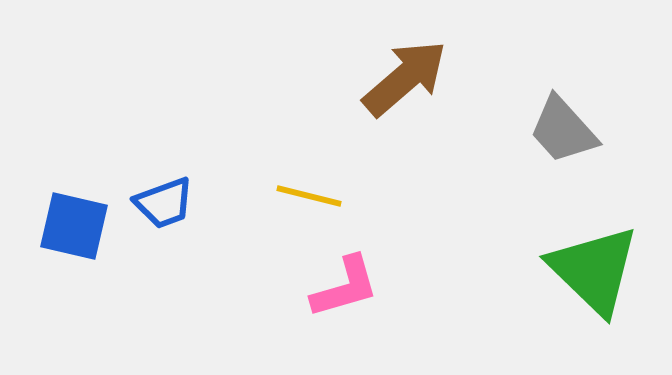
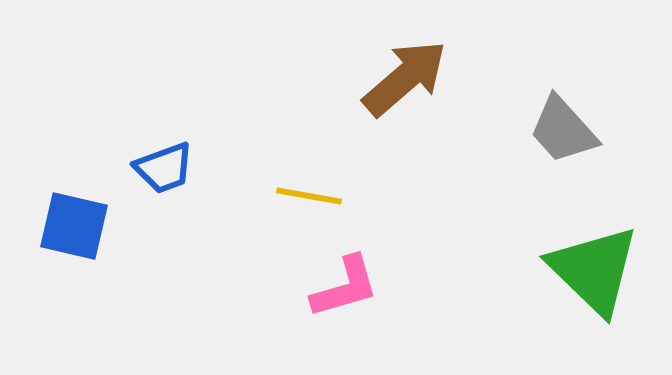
yellow line: rotated 4 degrees counterclockwise
blue trapezoid: moved 35 px up
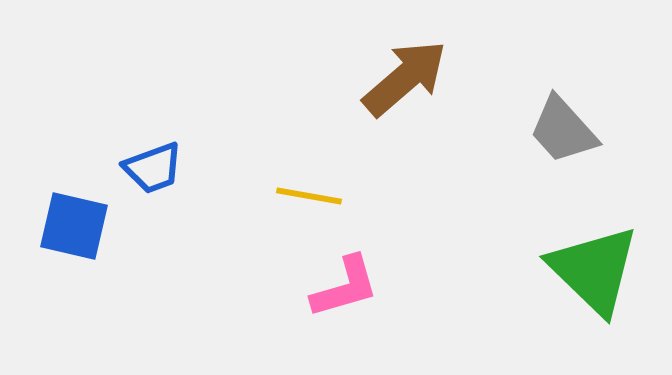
blue trapezoid: moved 11 px left
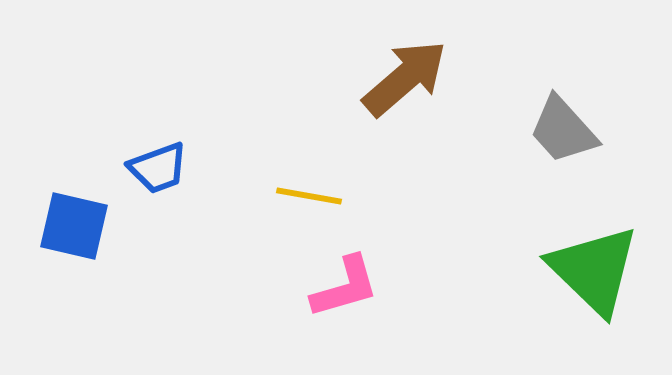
blue trapezoid: moved 5 px right
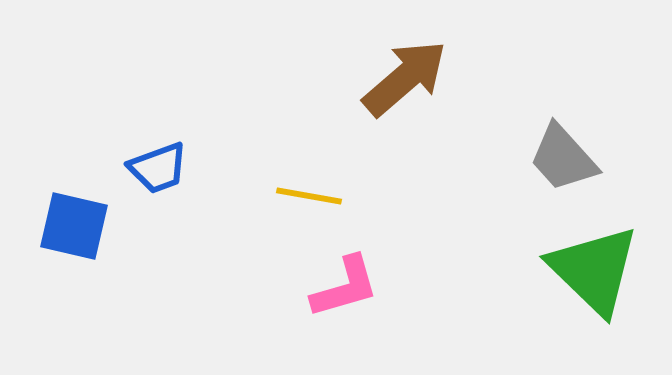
gray trapezoid: moved 28 px down
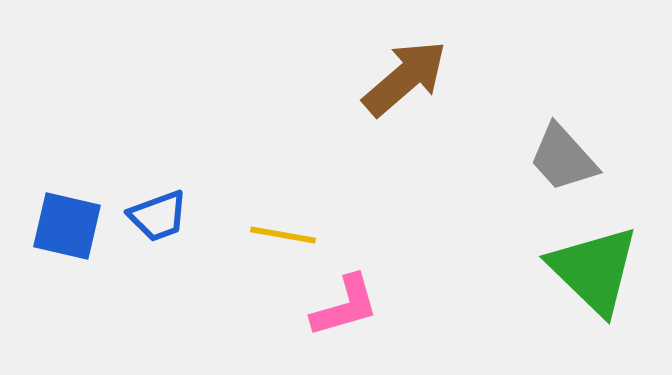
blue trapezoid: moved 48 px down
yellow line: moved 26 px left, 39 px down
blue square: moved 7 px left
pink L-shape: moved 19 px down
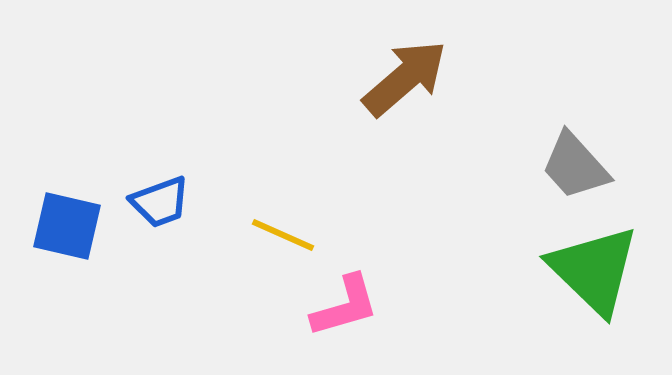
gray trapezoid: moved 12 px right, 8 px down
blue trapezoid: moved 2 px right, 14 px up
yellow line: rotated 14 degrees clockwise
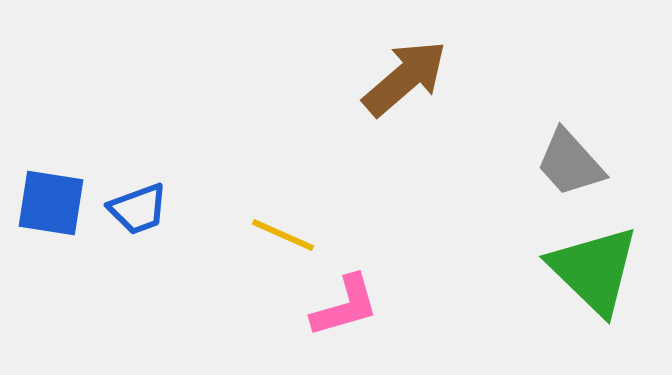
gray trapezoid: moved 5 px left, 3 px up
blue trapezoid: moved 22 px left, 7 px down
blue square: moved 16 px left, 23 px up; rotated 4 degrees counterclockwise
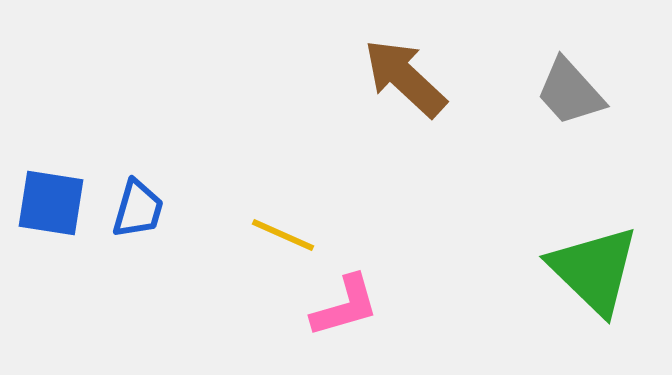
brown arrow: rotated 96 degrees counterclockwise
gray trapezoid: moved 71 px up
blue trapezoid: rotated 54 degrees counterclockwise
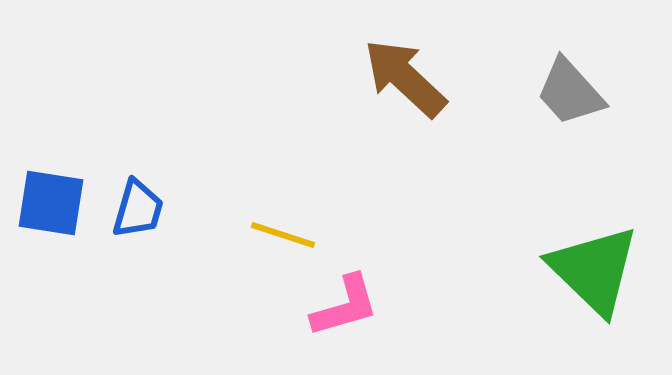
yellow line: rotated 6 degrees counterclockwise
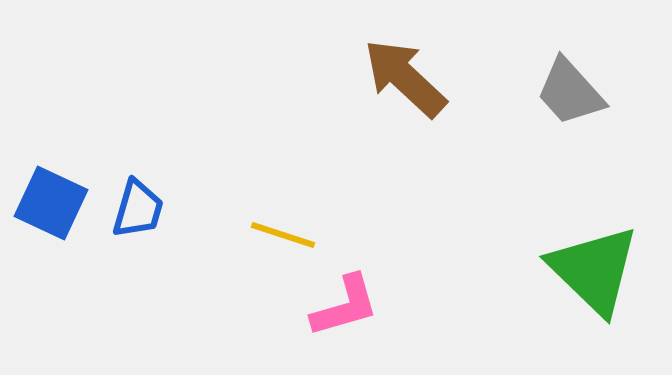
blue square: rotated 16 degrees clockwise
